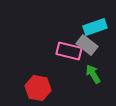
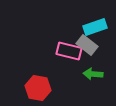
green arrow: rotated 54 degrees counterclockwise
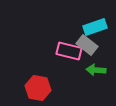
green arrow: moved 3 px right, 4 px up
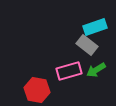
pink rectangle: moved 20 px down; rotated 30 degrees counterclockwise
green arrow: rotated 36 degrees counterclockwise
red hexagon: moved 1 px left, 2 px down
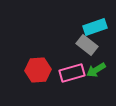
pink rectangle: moved 3 px right, 2 px down
red hexagon: moved 1 px right, 20 px up; rotated 15 degrees counterclockwise
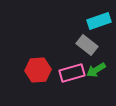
cyan rectangle: moved 4 px right, 6 px up
